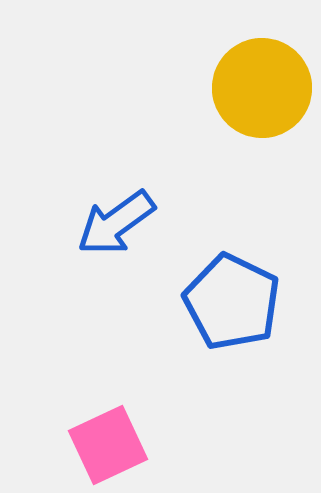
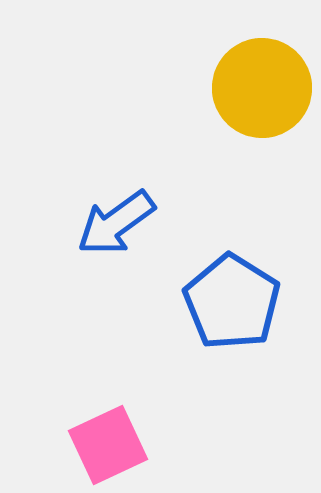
blue pentagon: rotated 6 degrees clockwise
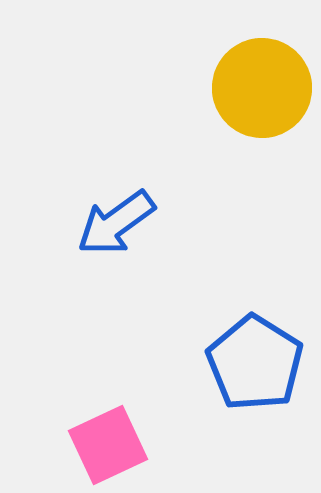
blue pentagon: moved 23 px right, 61 px down
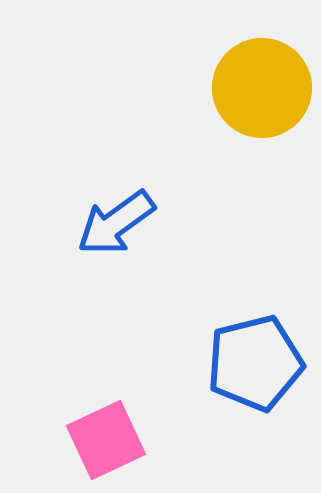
blue pentagon: rotated 26 degrees clockwise
pink square: moved 2 px left, 5 px up
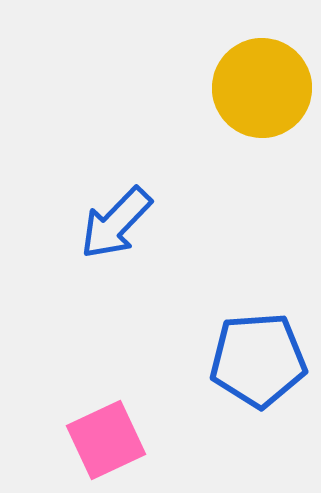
blue arrow: rotated 10 degrees counterclockwise
blue pentagon: moved 3 px right, 3 px up; rotated 10 degrees clockwise
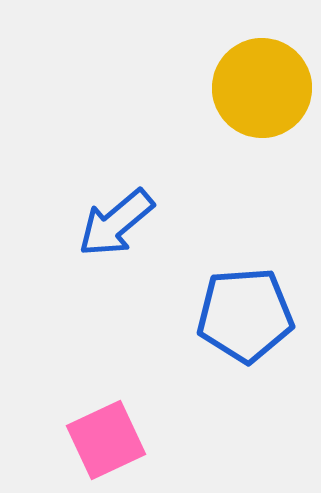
blue arrow: rotated 6 degrees clockwise
blue pentagon: moved 13 px left, 45 px up
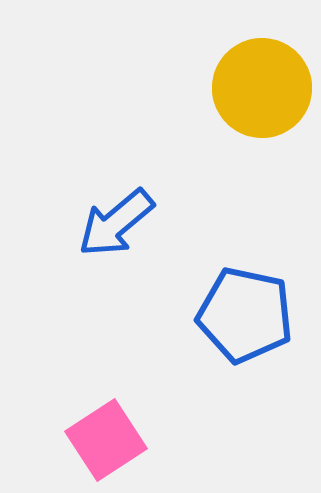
blue pentagon: rotated 16 degrees clockwise
pink square: rotated 8 degrees counterclockwise
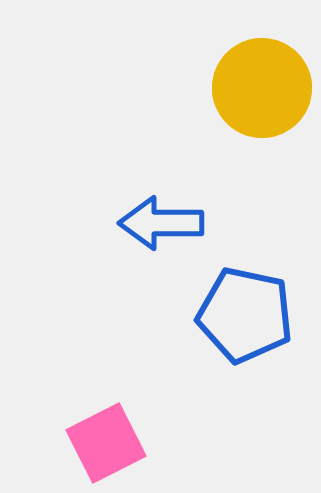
blue arrow: moved 45 px right; rotated 40 degrees clockwise
pink square: moved 3 px down; rotated 6 degrees clockwise
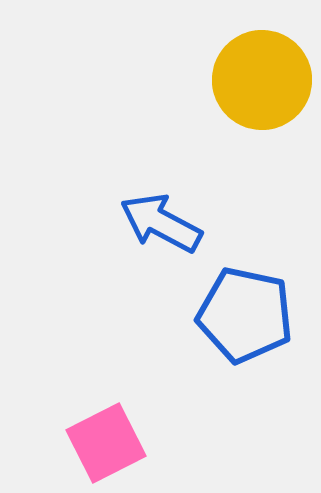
yellow circle: moved 8 px up
blue arrow: rotated 28 degrees clockwise
